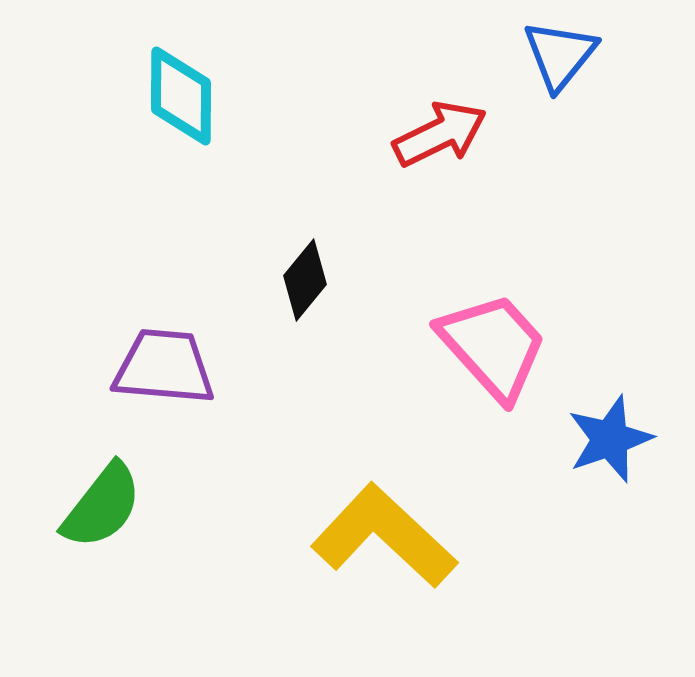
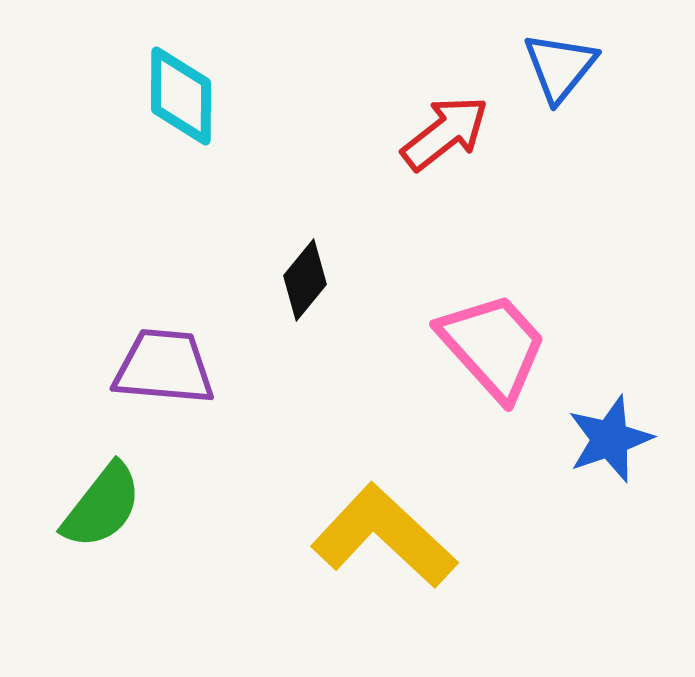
blue triangle: moved 12 px down
red arrow: moved 5 px right, 1 px up; rotated 12 degrees counterclockwise
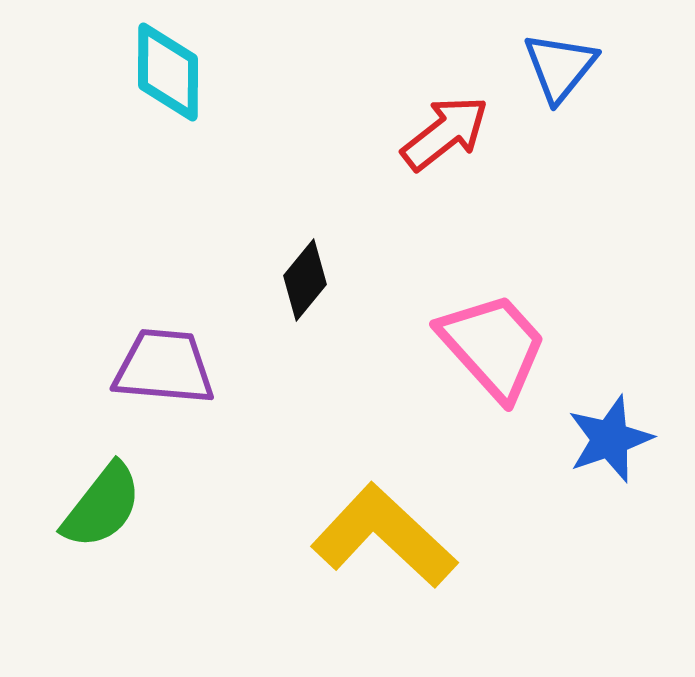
cyan diamond: moved 13 px left, 24 px up
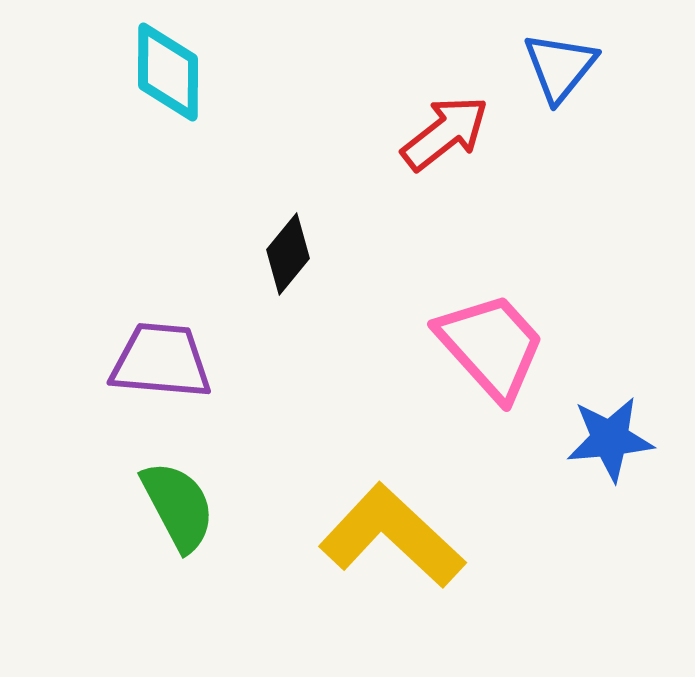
black diamond: moved 17 px left, 26 px up
pink trapezoid: moved 2 px left
purple trapezoid: moved 3 px left, 6 px up
blue star: rotated 14 degrees clockwise
green semicircle: moved 76 px right; rotated 66 degrees counterclockwise
yellow L-shape: moved 8 px right
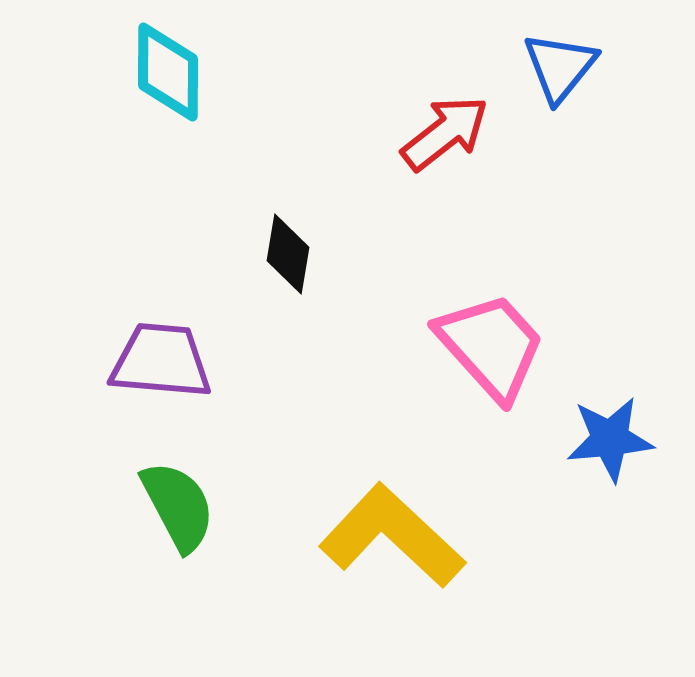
black diamond: rotated 30 degrees counterclockwise
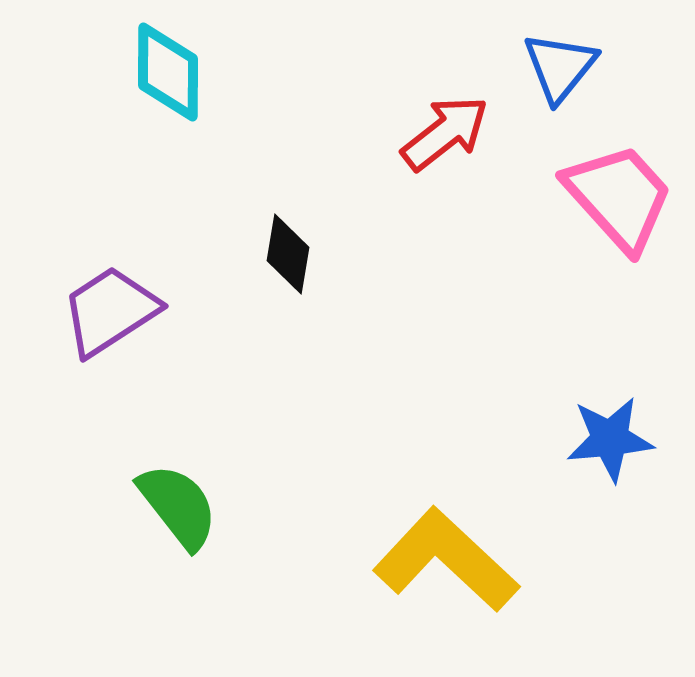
pink trapezoid: moved 128 px right, 149 px up
purple trapezoid: moved 51 px left, 50 px up; rotated 38 degrees counterclockwise
green semicircle: rotated 10 degrees counterclockwise
yellow L-shape: moved 54 px right, 24 px down
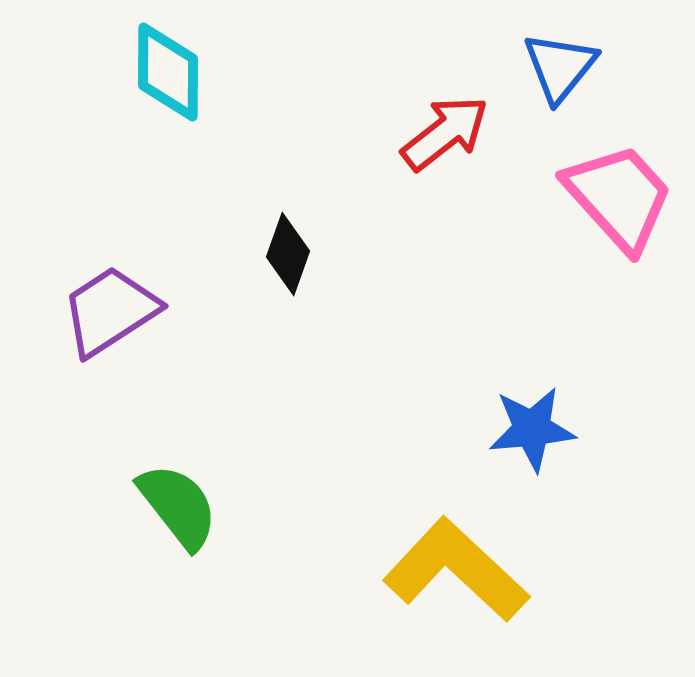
black diamond: rotated 10 degrees clockwise
blue star: moved 78 px left, 10 px up
yellow L-shape: moved 10 px right, 10 px down
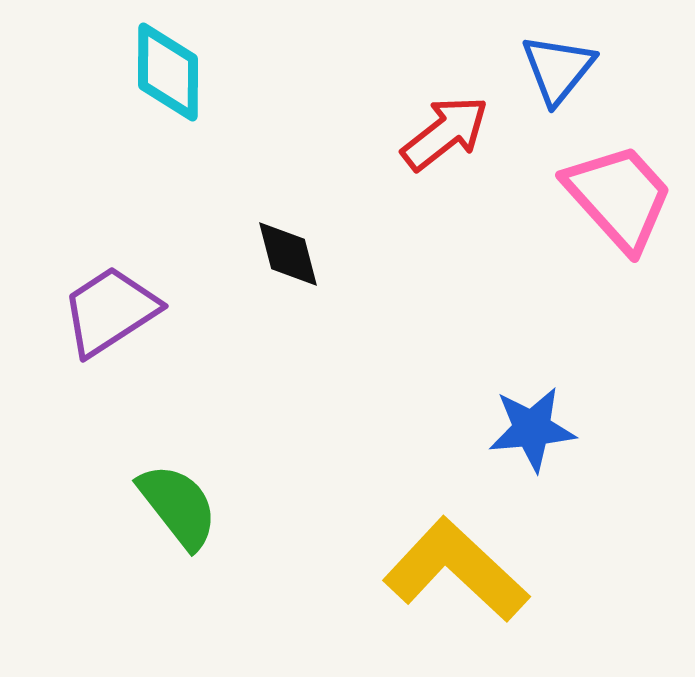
blue triangle: moved 2 px left, 2 px down
black diamond: rotated 34 degrees counterclockwise
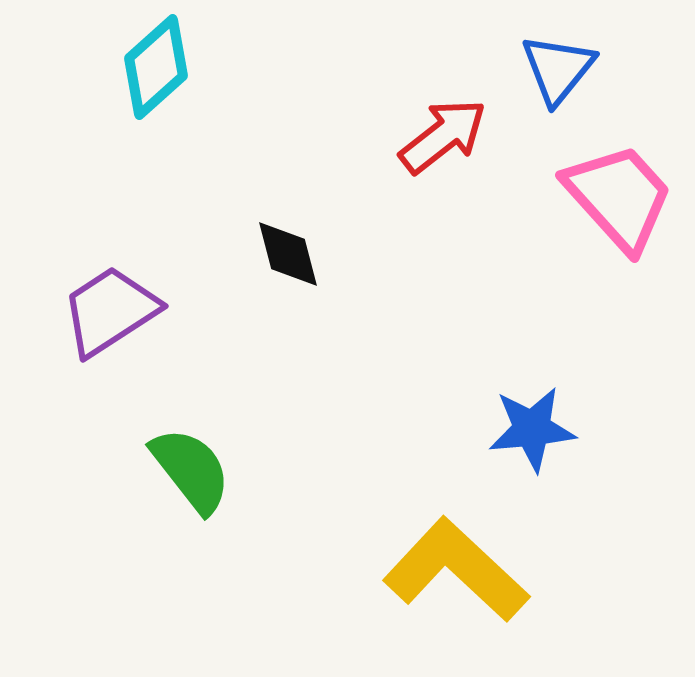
cyan diamond: moved 12 px left, 5 px up; rotated 48 degrees clockwise
red arrow: moved 2 px left, 3 px down
green semicircle: moved 13 px right, 36 px up
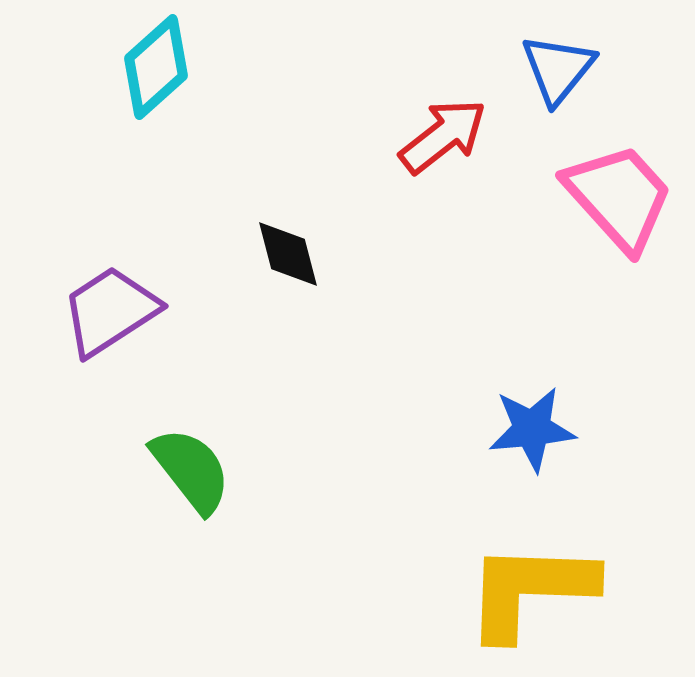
yellow L-shape: moved 74 px right, 20 px down; rotated 41 degrees counterclockwise
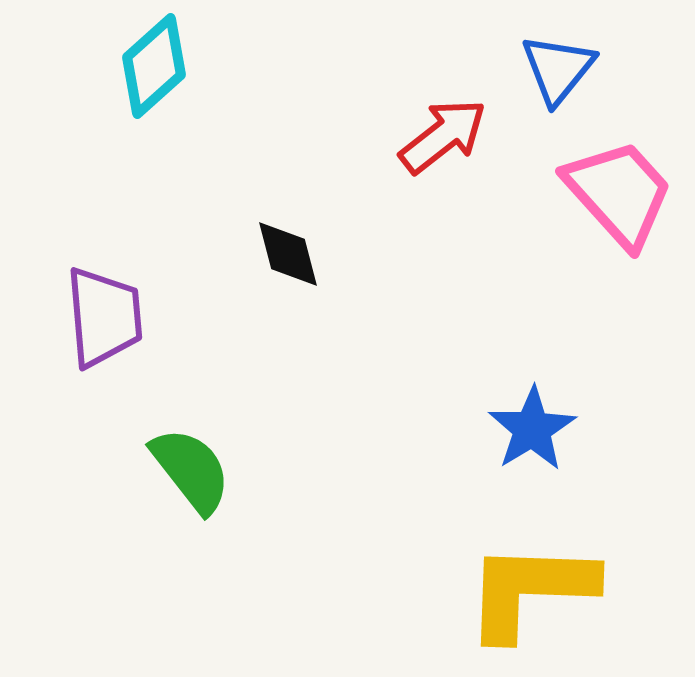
cyan diamond: moved 2 px left, 1 px up
pink trapezoid: moved 4 px up
purple trapezoid: moved 6 px left, 6 px down; rotated 118 degrees clockwise
blue star: rotated 26 degrees counterclockwise
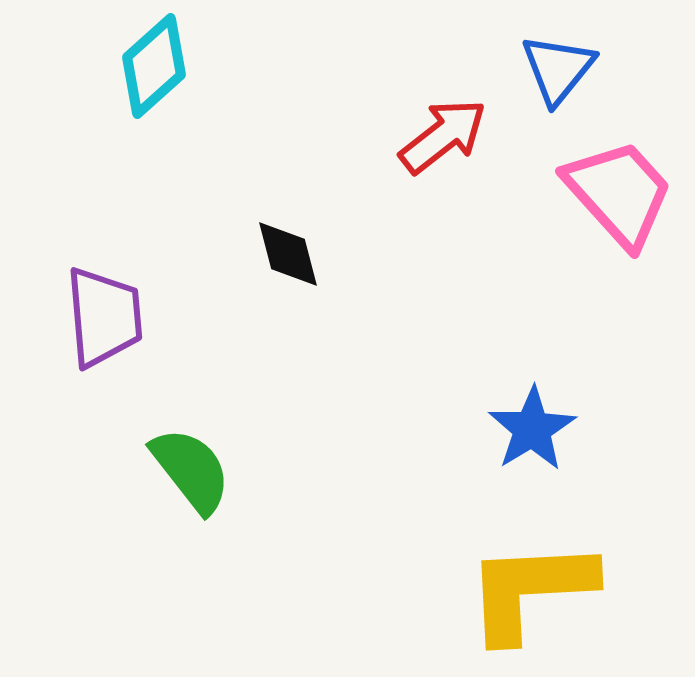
yellow L-shape: rotated 5 degrees counterclockwise
